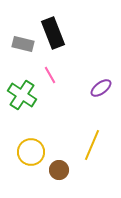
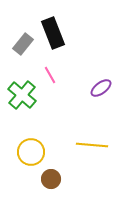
gray rectangle: rotated 65 degrees counterclockwise
green cross: rotated 8 degrees clockwise
yellow line: rotated 72 degrees clockwise
brown circle: moved 8 px left, 9 px down
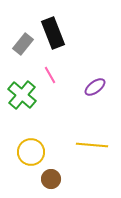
purple ellipse: moved 6 px left, 1 px up
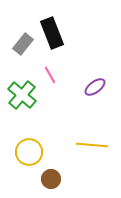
black rectangle: moved 1 px left
yellow circle: moved 2 px left
